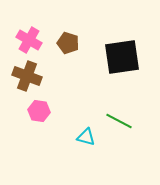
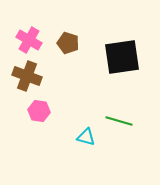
green line: rotated 12 degrees counterclockwise
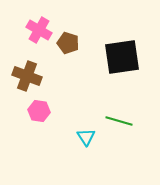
pink cross: moved 10 px right, 10 px up
cyan triangle: rotated 42 degrees clockwise
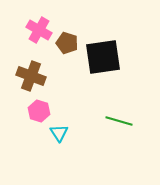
brown pentagon: moved 1 px left
black square: moved 19 px left
brown cross: moved 4 px right
pink hexagon: rotated 10 degrees clockwise
cyan triangle: moved 27 px left, 4 px up
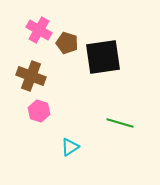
green line: moved 1 px right, 2 px down
cyan triangle: moved 11 px right, 14 px down; rotated 30 degrees clockwise
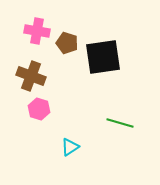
pink cross: moved 2 px left, 1 px down; rotated 20 degrees counterclockwise
pink hexagon: moved 2 px up
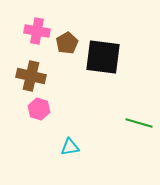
brown pentagon: rotated 25 degrees clockwise
black square: rotated 15 degrees clockwise
brown cross: rotated 8 degrees counterclockwise
green line: moved 19 px right
cyan triangle: rotated 24 degrees clockwise
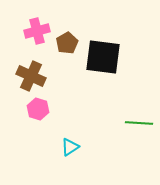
pink cross: rotated 25 degrees counterclockwise
brown cross: rotated 12 degrees clockwise
pink hexagon: moved 1 px left
green line: rotated 12 degrees counterclockwise
cyan triangle: rotated 24 degrees counterclockwise
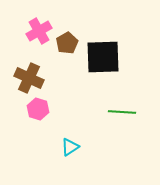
pink cross: moved 2 px right; rotated 15 degrees counterclockwise
black square: rotated 9 degrees counterclockwise
brown cross: moved 2 px left, 2 px down
green line: moved 17 px left, 11 px up
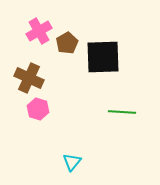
cyan triangle: moved 2 px right, 15 px down; rotated 18 degrees counterclockwise
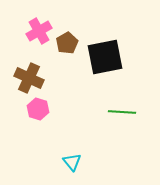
black square: moved 2 px right; rotated 9 degrees counterclockwise
cyan triangle: rotated 18 degrees counterclockwise
